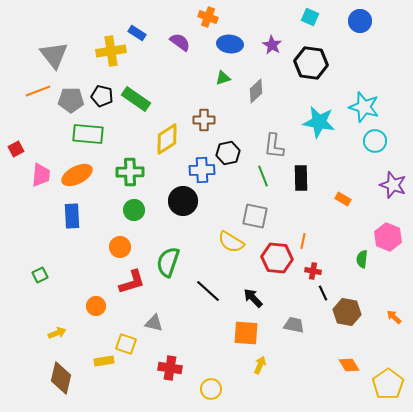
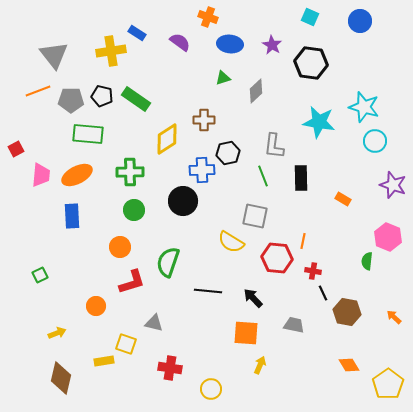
green semicircle at (362, 259): moved 5 px right, 2 px down
black line at (208, 291): rotated 36 degrees counterclockwise
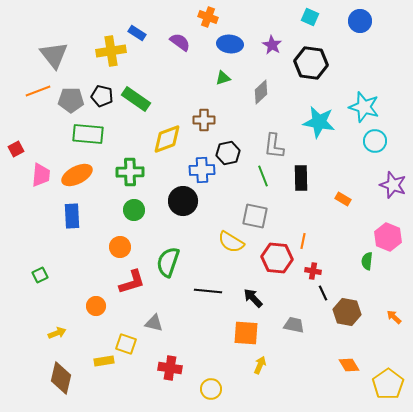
gray diamond at (256, 91): moved 5 px right, 1 px down
yellow diamond at (167, 139): rotated 12 degrees clockwise
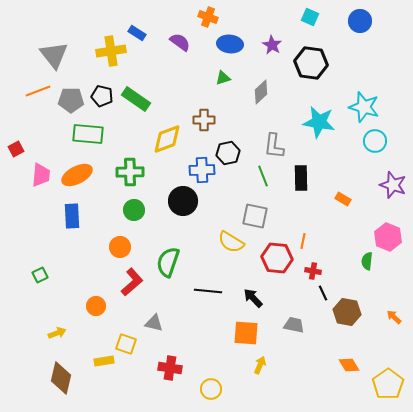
red L-shape at (132, 282): rotated 24 degrees counterclockwise
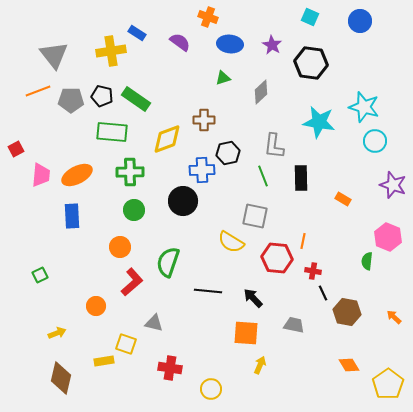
green rectangle at (88, 134): moved 24 px right, 2 px up
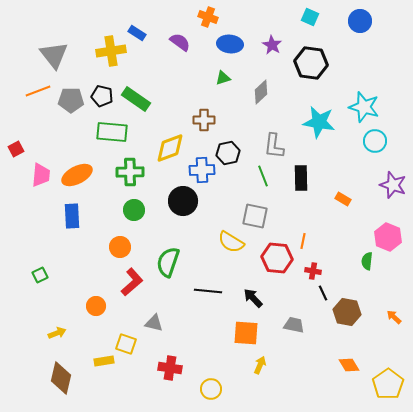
yellow diamond at (167, 139): moved 3 px right, 9 px down
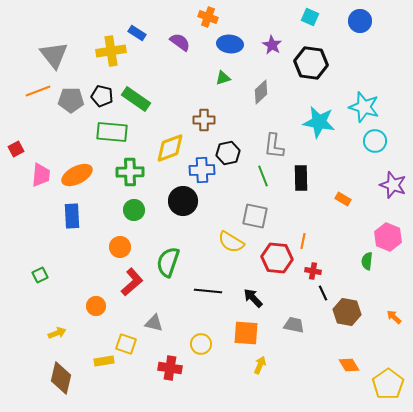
yellow circle at (211, 389): moved 10 px left, 45 px up
